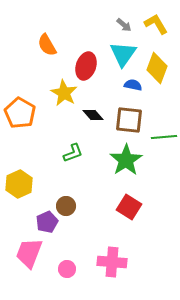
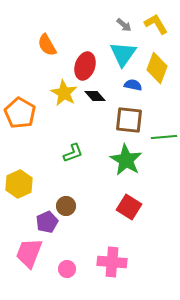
red ellipse: moved 1 px left
black diamond: moved 2 px right, 19 px up
green star: rotated 8 degrees counterclockwise
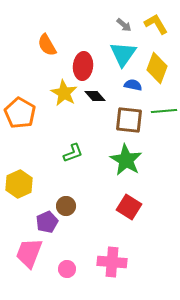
red ellipse: moved 2 px left; rotated 12 degrees counterclockwise
green line: moved 26 px up
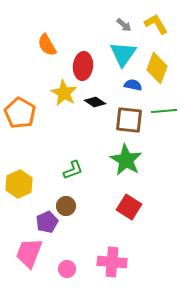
black diamond: moved 6 px down; rotated 15 degrees counterclockwise
green L-shape: moved 17 px down
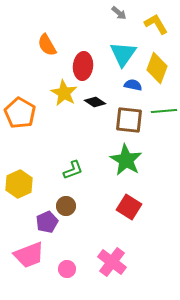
gray arrow: moved 5 px left, 12 px up
pink trapezoid: moved 2 px down; rotated 132 degrees counterclockwise
pink cross: rotated 32 degrees clockwise
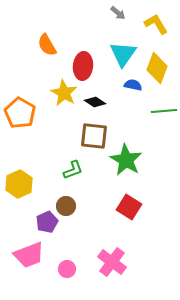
gray arrow: moved 1 px left
brown square: moved 35 px left, 16 px down
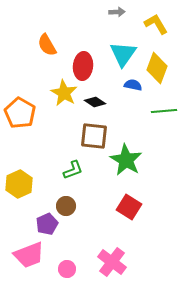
gray arrow: moved 1 px left, 1 px up; rotated 42 degrees counterclockwise
purple pentagon: moved 2 px down
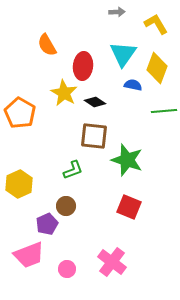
green star: moved 1 px right; rotated 12 degrees counterclockwise
red square: rotated 10 degrees counterclockwise
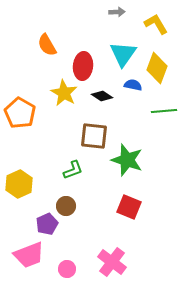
black diamond: moved 7 px right, 6 px up
